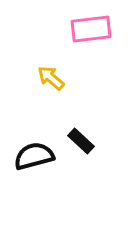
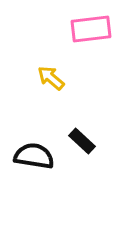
black rectangle: moved 1 px right
black semicircle: rotated 24 degrees clockwise
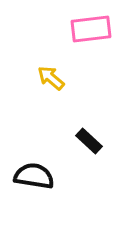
black rectangle: moved 7 px right
black semicircle: moved 20 px down
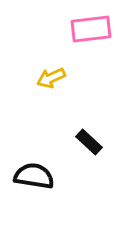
yellow arrow: rotated 64 degrees counterclockwise
black rectangle: moved 1 px down
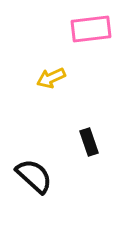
black rectangle: rotated 28 degrees clockwise
black semicircle: rotated 33 degrees clockwise
